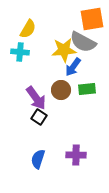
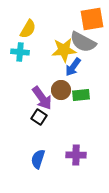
green rectangle: moved 6 px left, 6 px down
purple arrow: moved 6 px right
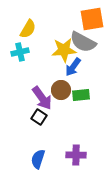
cyan cross: rotated 18 degrees counterclockwise
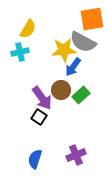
green rectangle: rotated 36 degrees counterclockwise
purple cross: rotated 24 degrees counterclockwise
blue semicircle: moved 3 px left
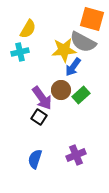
orange square: rotated 25 degrees clockwise
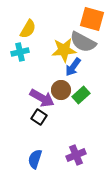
purple arrow: rotated 25 degrees counterclockwise
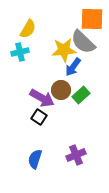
orange square: rotated 15 degrees counterclockwise
gray semicircle: rotated 16 degrees clockwise
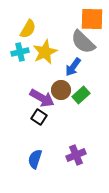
yellow star: moved 19 px left, 2 px down; rotated 20 degrees counterclockwise
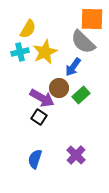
brown circle: moved 2 px left, 2 px up
purple cross: rotated 24 degrees counterclockwise
